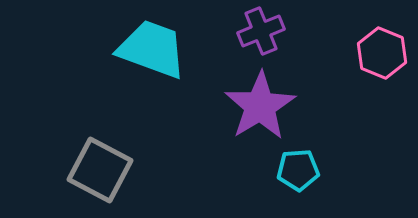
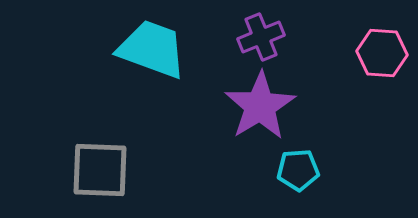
purple cross: moved 6 px down
pink hexagon: rotated 18 degrees counterclockwise
gray square: rotated 26 degrees counterclockwise
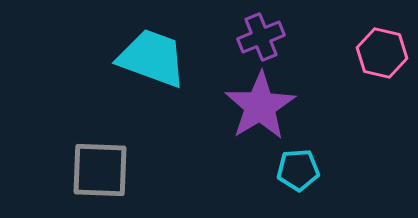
cyan trapezoid: moved 9 px down
pink hexagon: rotated 9 degrees clockwise
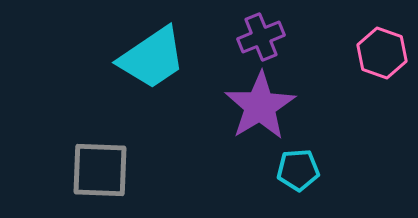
pink hexagon: rotated 6 degrees clockwise
cyan trapezoid: rotated 126 degrees clockwise
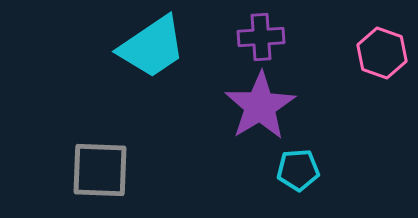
purple cross: rotated 18 degrees clockwise
cyan trapezoid: moved 11 px up
